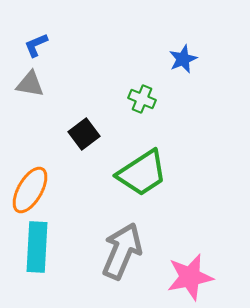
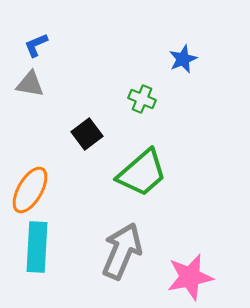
black square: moved 3 px right
green trapezoid: rotated 8 degrees counterclockwise
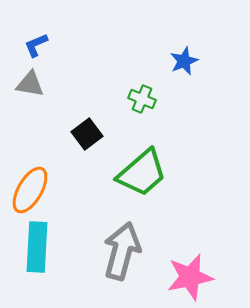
blue star: moved 1 px right, 2 px down
gray arrow: rotated 8 degrees counterclockwise
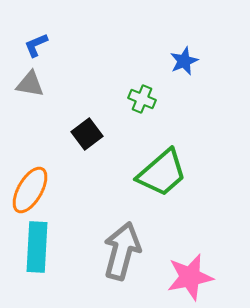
green trapezoid: moved 20 px right
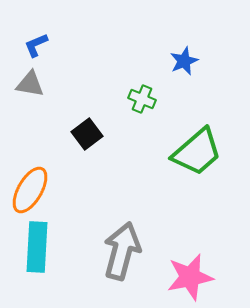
green trapezoid: moved 35 px right, 21 px up
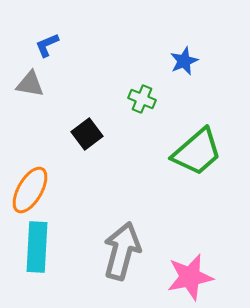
blue L-shape: moved 11 px right
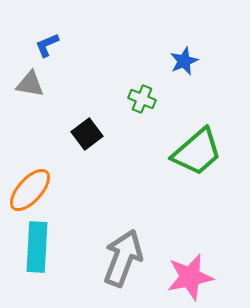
orange ellipse: rotated 12 degrees clockwise
gray arrow: moved 1 px right, 7 px down; rotated 6 degrees clockwise
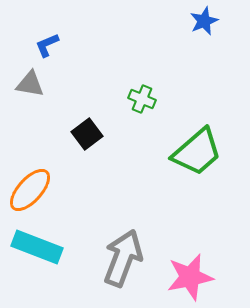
blue star: moved 20 px right, 40 px up
cyan rectangle: rotated 72 degrees counterclockwise
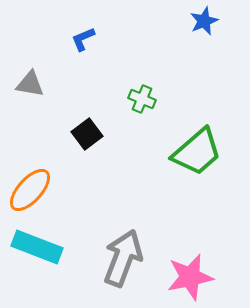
blue L-shape: moved 36 px right, 6 px up
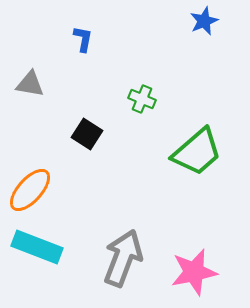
blue L-shape: rotated 124 degrees clockwise
black square: rotated 20 degrees counterclockwise
pink star: moved 4 px right, 5 px up
